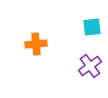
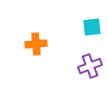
purple cross: rotated 15 degrees clockwise
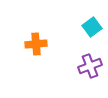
cyan square: rotated 30 degrees counterclockwise
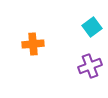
orange cross: moved 3 px left
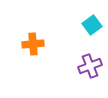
cyan square: moved 2 px up
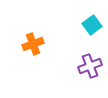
orange cross: rotated 15 degrees counterclockwise
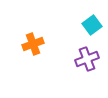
purple cross: moved 3 px left, 7 px up
